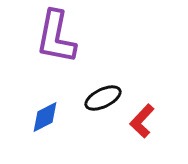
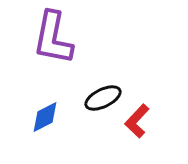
purple L-shape: moved 3 px left, 1 px down
red L-shape: moved 5 px left
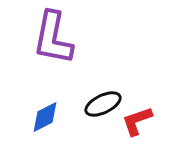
black ellipse: moved 6 px down
red L-shape: rotated 28 degrees clockwise
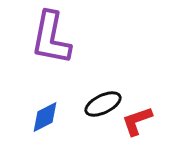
purple L-shape: moved 2 px left
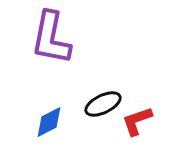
blue diamond: moved 4 px right, 5 px down
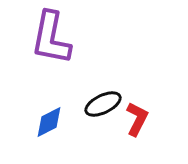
red L-shape: moved 2 px up; rotated 136 degrees clockwise
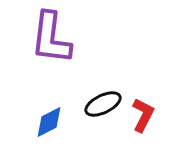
purple L-shape: rotated 4 degrees counterclockwise
red L-shape: moved 6 px right, 4 px up
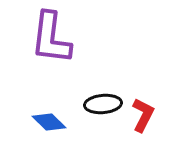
black ellipse: rotated 21 degrees clockwise
blue diamond: rotated 72 degrees clockwise
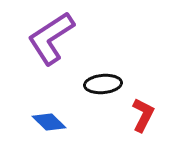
purple L-shape: rotated 50 degrees clockwise
black ellipse: moved 20 px up
